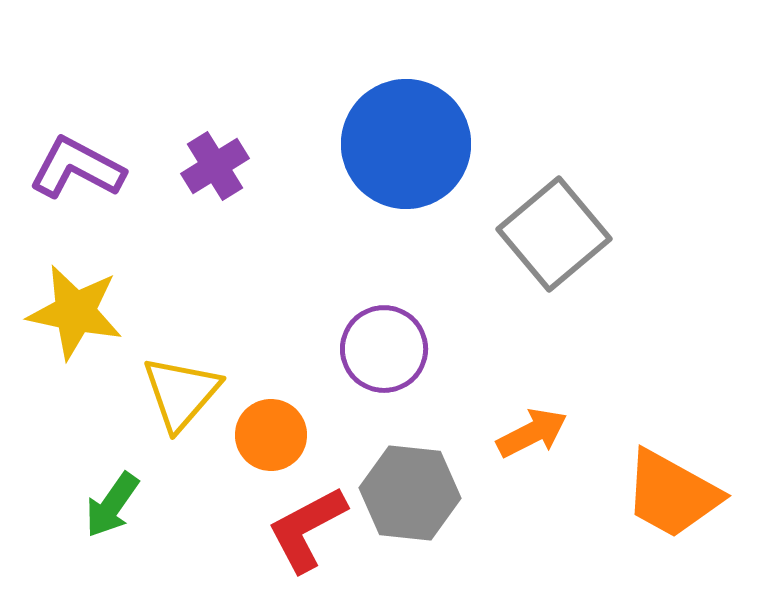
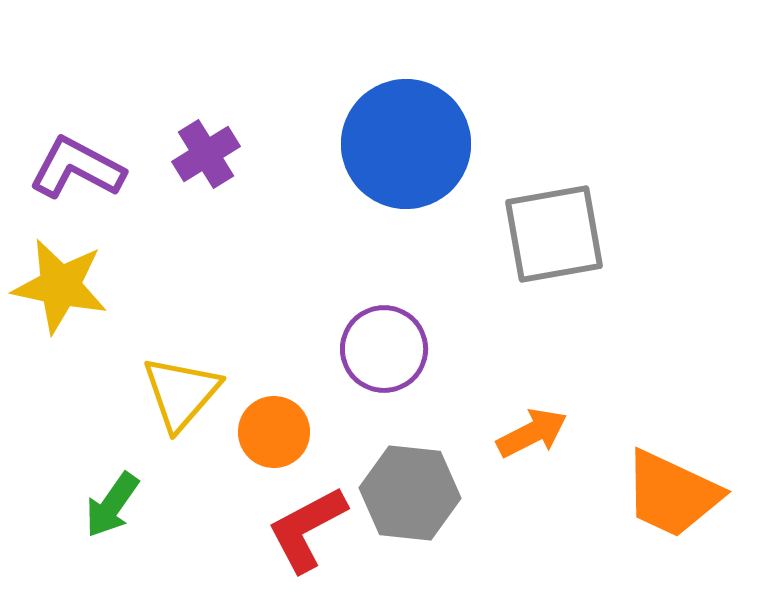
purple cross: moved 9 px left, 12 px up
gray square: rotated 30 degrees clockwise
yellow star: moved 15 px left, 26 px up
orange circle: moved 3 px right, 3 px up
orange trapezoid: rotated 4 degrees counterclockwise
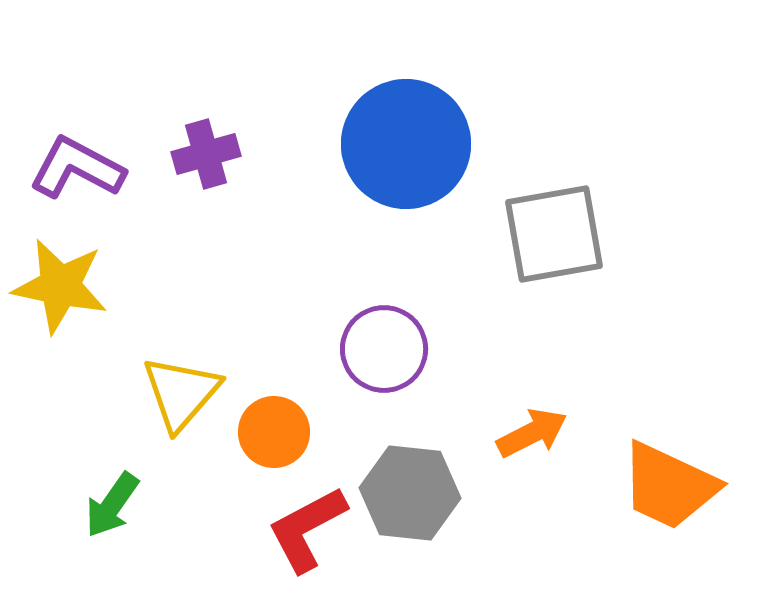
purple cross: rotated 16 degrees clockwise
orange trapezoid: moved 3 px left, 8 px up
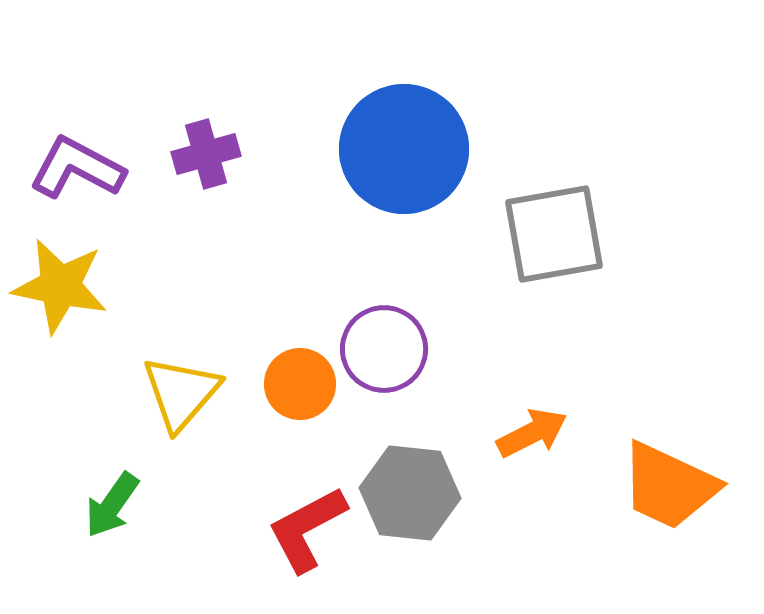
blue circle: moved 2 px left, 5 px down
orange circle: moved 26 px right, 48 px up
